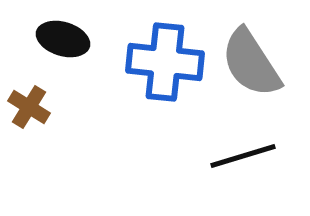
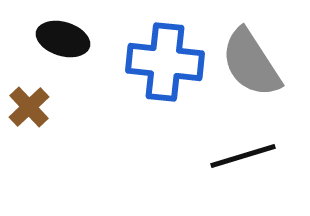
brown cross: rotated 15 degrees clockwise
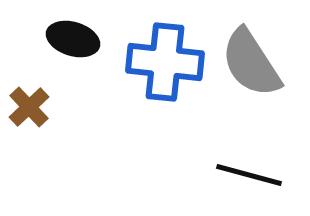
black ellipse: moved 10 px right
black line: moved 6 px right, 19 px down; rotated 32 degrees clockwise
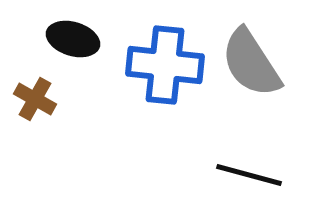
blue cross: moved 3 px down
brown cross: moved 6 px right, 8 px up; rotated 18 degrees counterclockwise
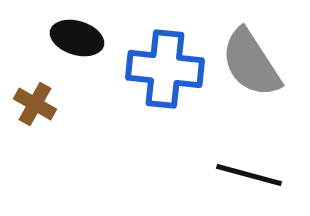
black ellipse: moved 4 px right, 1 px up
blue cross: moved 4 px down
brown cross: moved 5 px down
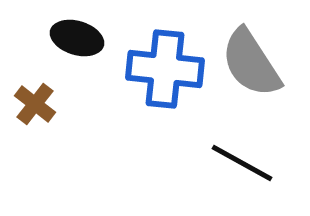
brown cross: rotated 9 degrees clockwise
black line: moved 7 px left, 12 px up; rotated 14 degrees clockwise
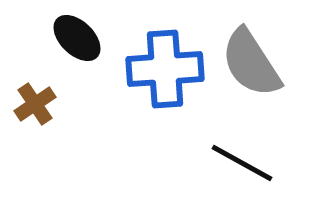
black ellipse: rotated 27 degrees clockwise
blue cross: rotated 10 degrees counterclockwise
brown cross: rotated 18 degrees clockwise
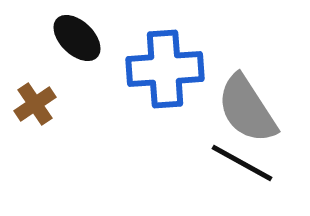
gray semicircle: moved 4 px left, 46 px down
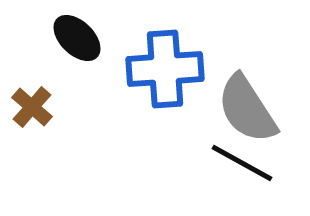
brown cross: moved 3 px left, 3 px down; rotated 15 degrees counterclockwise
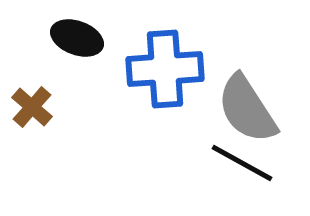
black ellipse: rotated 24 degrees counterclockwise
